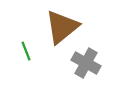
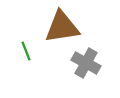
brown triangle: rotated 30 degrees clockwise
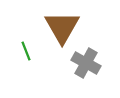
brown triangle: rotated 51 degrees counterclockwise
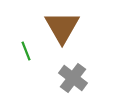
gray cross: moved 13 px left, 15 px down; rotated 8 degrees clockwise
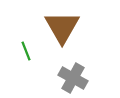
gray cross: rotated 8 degrees counterclockwise
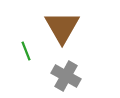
gray cross: moved 7 px left, 2 px up
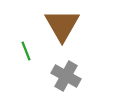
brown triangle: moved 2 px up
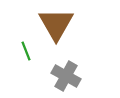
brown triangle: moved 6 px left, 1 px up
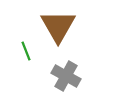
brown triangle: moved 2 px right, 2 px down
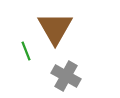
brown triangle: moved 3 px left, 2 px down
